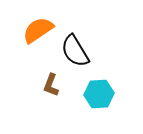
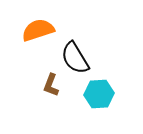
orange semicircle: rotated 16 degrees clockwise
black semicircle: moved 7 px down
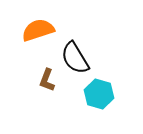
brown L-shape: moved 4 px left, 5 px up
cyan hexagon: rotated 20 degrees clockwise
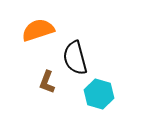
black semicircle: rotated 16 degrees clockwise
brown L-shape: moved 2 px down
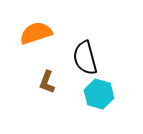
orange semicircle: moved 2 px left, 3 px down
black semicircle: moved 10 px right
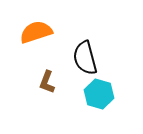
orange semicircle: moved 1 px up
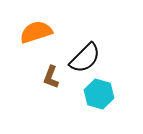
black semicircle: rotated 120 degrees counterclockwise
brown L-shape: moved 4 px right, 5 px up
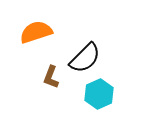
cyan hexagon: rotated 20 degrees clockwise
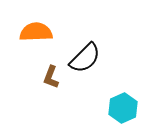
orange semicircle: rotated 16 degrees clockwise
cyan hexagon: moved 24 px right, 14 px down
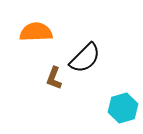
brown L-shape: moved 3 px right, 1 px down
cyan hexagon: rotated 8 degrees clockwise
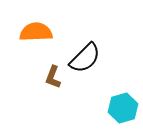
brown L-shape: moved 1 px left, 1 px up
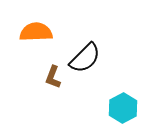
cyan hexagon: rotated 12 degrees counterclockwise
